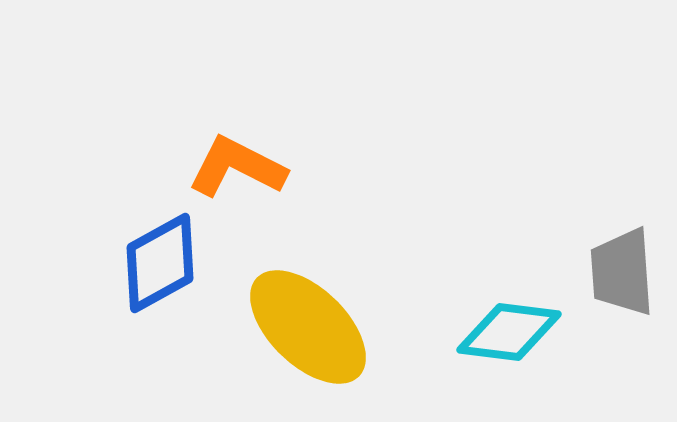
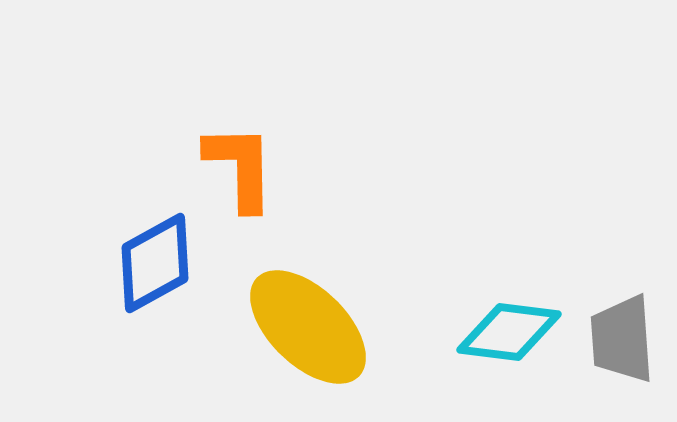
orange L-shape: moved 3 px right; rotated 62 degrees clockwise
blue diamond: moved 5 px left
gray trapezoid: moved 67 px down
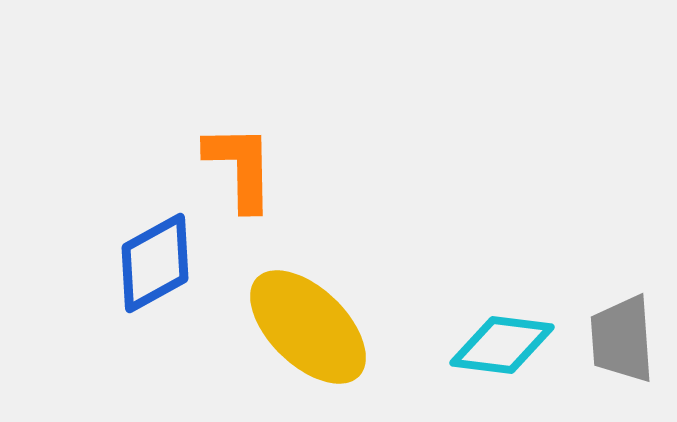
cyan diamond: moved 7 px left, 13 px down
